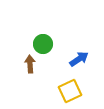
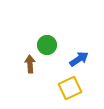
green circle: moved 4 px right, 1 px down
yellow square: moved 3 px up
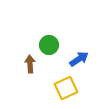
green circle: moved 2 px right
yellow square: moved 4 px left
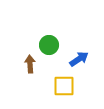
yellow square: moved 2 px left, 2 px up; rotated 25 degrees clockwise
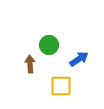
yellow square: moved 3 px left
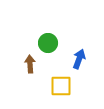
green circle: moved 1 px left, 2 px up
blue arrow: rotated 36 degrees counterclockwise
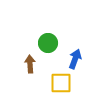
blue arrow: moved 4 px left
yellow square: moved 3 px up
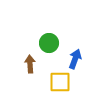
green circle: moved 1 px right
yellow square: moved 1 px left, 1 px up
